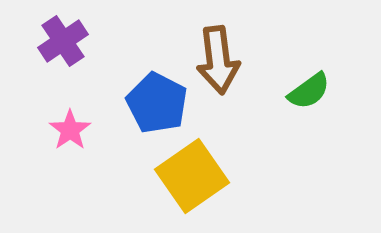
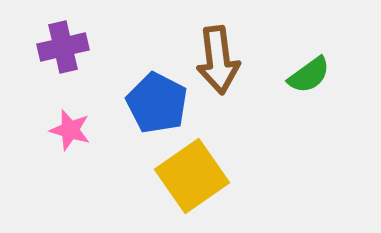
purple cross: moved 6 px down; rotated 21 degrees clockwise
green semicircle: moved 16 px up
pink star: rotated 21 degrees counterclockwise
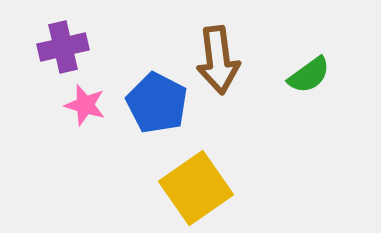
pink star: moved 15 px right, 25 px up
yellow square: moved 4 px right, 12 px down
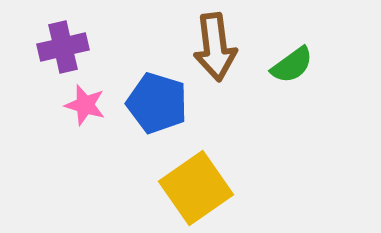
brown arrow: moved 3 px left, 13 px up
green semicircle: moved 17 px left, 10 px up
blue pentagon: rotated 10 degrees counterclockwise
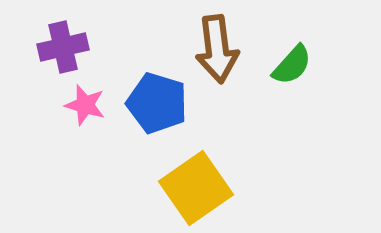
brown arrow: moved 2 px right, 2 px down
green semicircle: rotated 12 degrees counterclockwise
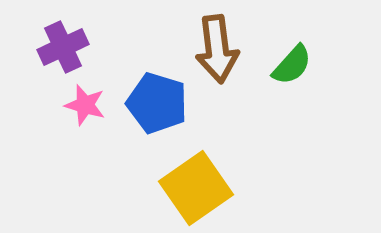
purple cross: rotated 12 degrees counterclockwise
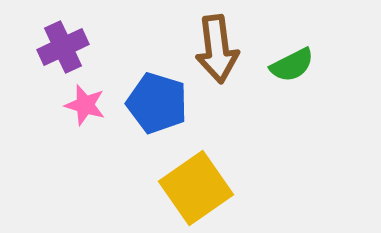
green semicircle: rotated 21 degrees clockwise
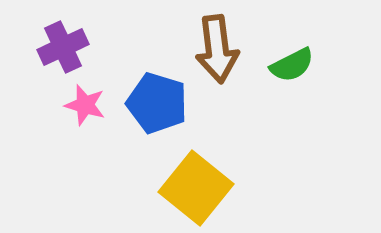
yellow square: rotated 16 degrees counterclockwise
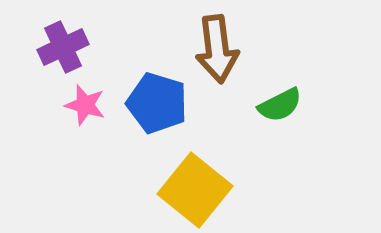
green semicircle: moved 12 px left, 40 px down
yellow square: moved 1 px left, 2 px down
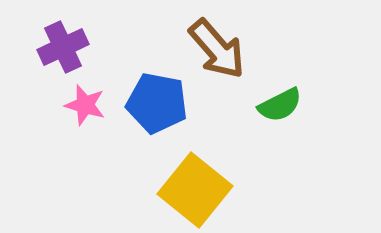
brown arrow: rotated 34 degrees counterclockwise
blue pentagon: rotated 6 degrees counterclockwise
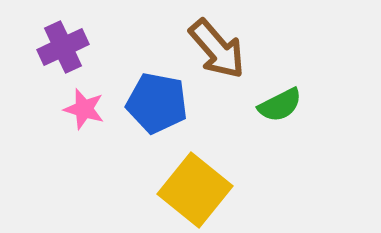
pink star: moved 1 px left, 4 px down
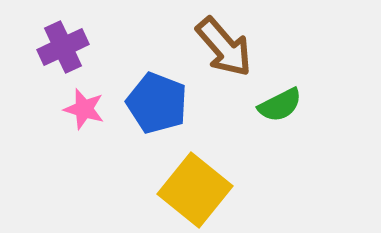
brown arrow: moved 7 px right, 2 px up
blue pentagon: rotated 10 degrees clockwise
